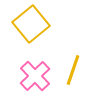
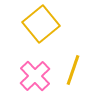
yellow square: moved 10 px right
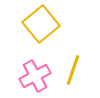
pink cross: rotated 16 degrees clockwise
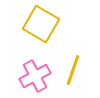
yellow square: rotated 21 degrees counterclockwise
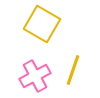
yellow square: moved 1 px right
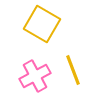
yellow line: rotated 40 degrees counterclockwise
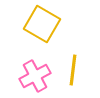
yellow line: rotated 28 degrees clockwise
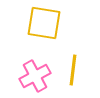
yellow square: moved 2 px right, 1 px up; rotated 21 degrees counterclockwise
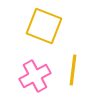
yellow square: moved 3 px down; rotated 12 degrees clockwise
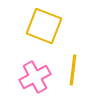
pink cross: moved 1 px down
